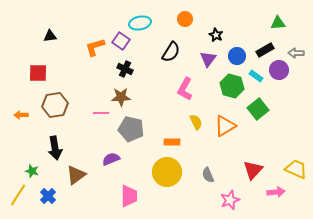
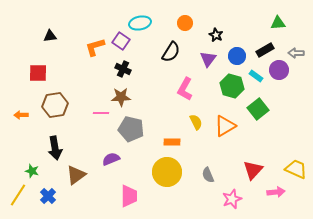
orange circle: moved 4 px down
black cross: moved 2 px left
pink star: moved 2 px right, 1 px up
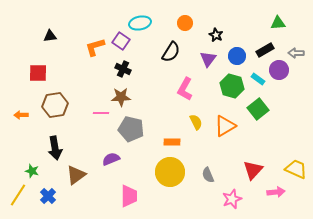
cyan rectangle: moved 2 px right, 3 px down
yellow circle: moved 3 px right
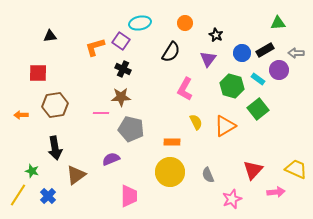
blue circle: moved 5 px right, 3 px up
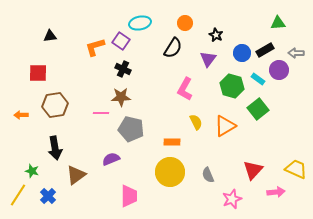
black semicircle: moved 2 px right, 4 px up
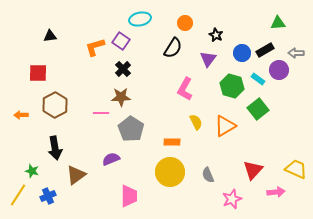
cyan ellipse: moved 4 px up
black cross: rotated 21 degrees clockwise
brown hexagon: rotated 20 degrees counterclockwise
gray pentagon: rotated 20 degrees clockwise
blue cross: rotated 21 degrees clockwise
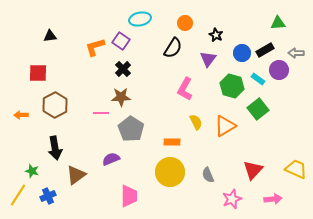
pink arrow: moved 3 px left, 7 px down
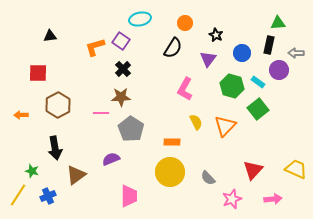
black rectangle: moved 4 px right, 5 px up; rotated 48 degrees counterclockwise
cyan rectangle: moved 3 px down
brown hexagon: moved 3 px right
orange triangle: rotated 15 degrees counterclockwise
gray semicircle: moved 3 px down; rotated 21 degrees counterclockwise
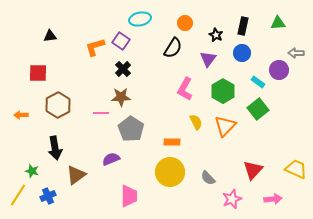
black rectangle: moved 26 px left, 19 px up
green hexagon: moved 9 px left, 5 px down; rotated 15 degrees clockwise
